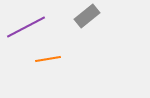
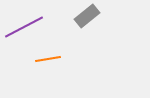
purple line: moved 2 px left
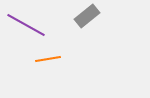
purple line: moved 2 px right, 2 px up; rotated 57 degrees clockwise
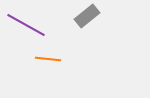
orange line: rotated 15 degrees clockwise
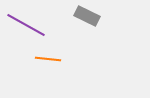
gray rectangle: rotated 65 degrees clockwise
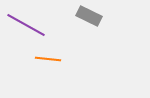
gray rectangle: moved 2 px right
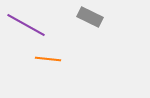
gray rectangle: moved 1 px right, 1 px down
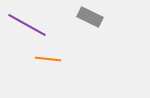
purple line: moved 1 px right
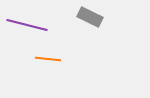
purple line: rotated 15 degrees counterclockwise
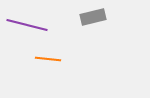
gray rectangle: moved 3 px right; rotated 40 degrees counterclockwise
